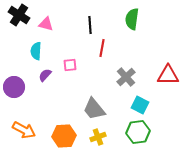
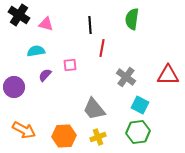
cyan semicircle: rotated 78 degrees clockwise
gray cross: rotated 12 degrees counterclockwise
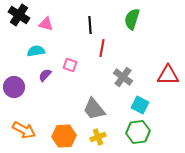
green semicircle: rotated 10 degrees clockwise
pink square: rotated 24 degrees clockwise
gray cross: moved 3 px left
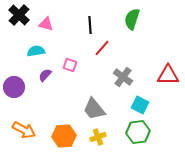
black cross: rotated 10 degrees clockwise
red line: rotated 30 degrees clockwise
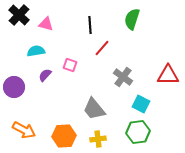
cyan square: moved 1 px right, 1 px up
yellow cross: moved 2 px down; rotated 14 degrees clockwise
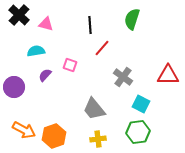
orange hexagon: moved 10 px left; rotated 15 degrees counterclockwise
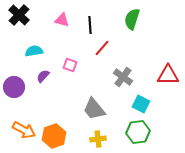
pink triangle: moved 16 px right, 4 px up
cyan semicircle: moved 2 px left
purple semicircle: moved 2 px left, 1 px down
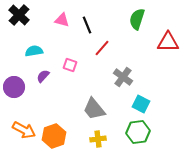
green semicircle: moved 5 px right
black line: moved 3 px left; rotated 18 degrees counterclockwise
red triangle: moved 33 px up
